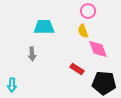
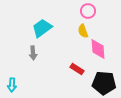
cyan trapezoid: moved 2 px left, 1 px down; rotated 35 degrees counterclockwise
pink diamond: rotated 15 degrees clockwise
gray arrow: moved 1 px right, 1 px up
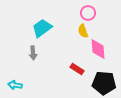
pink circle: moved 2 px down
cyan arrow: moved 3 px right; rotated 96 degrees clockwise
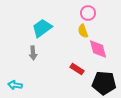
pink diamond: rotated 10 degrees counterclockwise
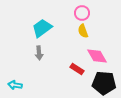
pink circle: moved 6 px left
pink diamond: moved 1 px left, 7 px down; rotated 15 degrees counterclockwise
gray arrow: moved 6 px right
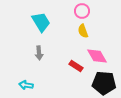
pink circle: moved 2 px up
cyan trapezoid: moved 1 px left, 6 px up; rotated 95 degrees clockwise
red rectangle: moved 1 px left, 3 px up
cyan arrow: moved 11 px right
